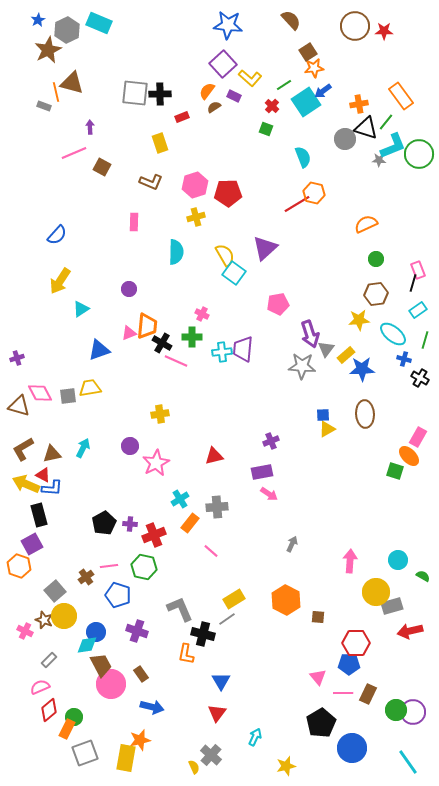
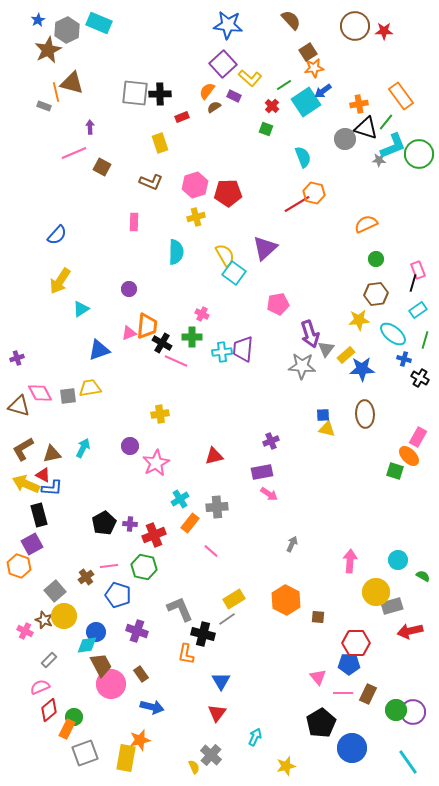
yellow triangle at (327, 429): rotated 42 degrees clockwise
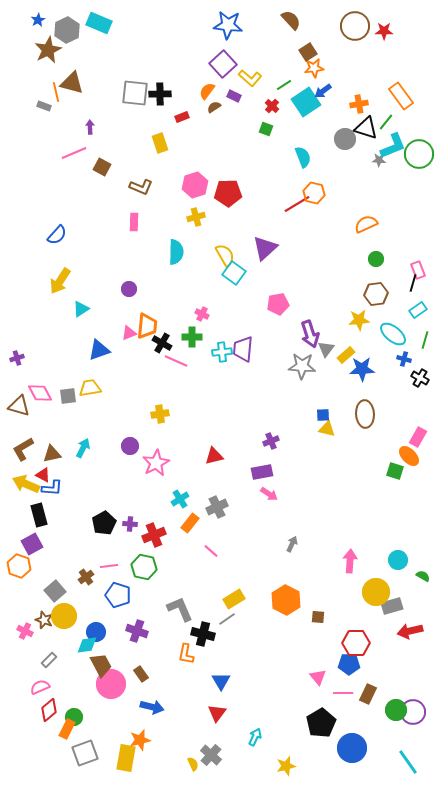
brown L-shape at (151, 182): moved 10 px left, 5 px down
gray cross at (217, 507): rotated 20 degrees counterclockwise
yellow semicircle at (194, 767): moved 1 px left, 3 px up
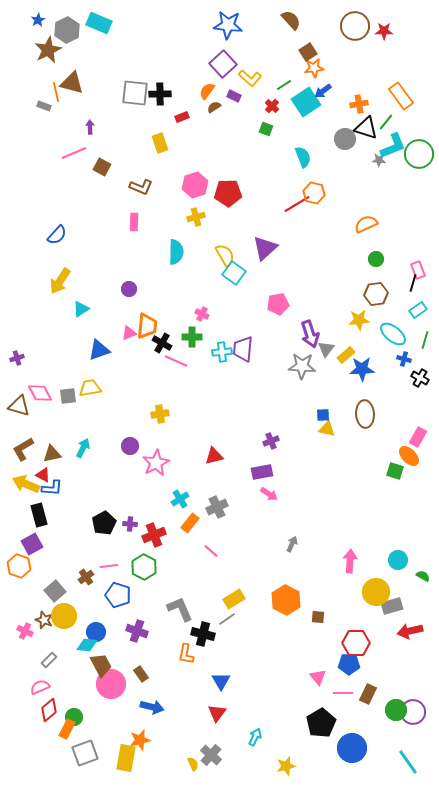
green hexagon at (144, 567): rotated 15 degrees clockwise
cyan diamond at (87, 645): rotated 15 degrees clockwise
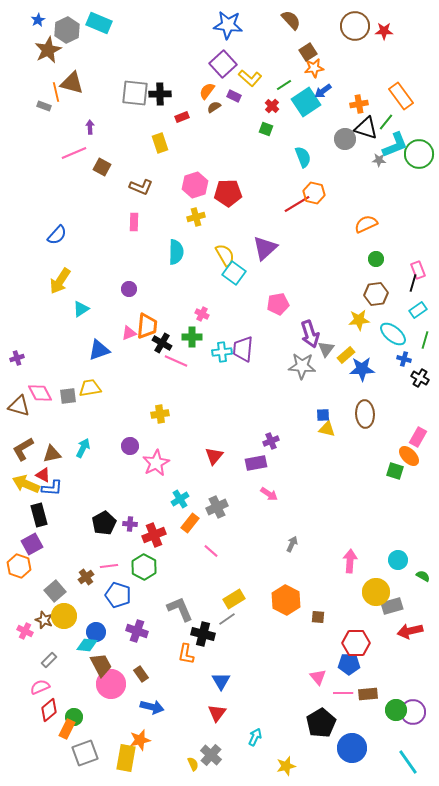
cyan L-shape at (393, 146): moved 2 px right, 1 px up
red triangle at (214, 456): rotated 36 degrees counterclockwise
purple rectangle at (262, 472): moved 6 px left, 9 px up
brown rectangle at (368, 694): rotated 60 degrees clockwise
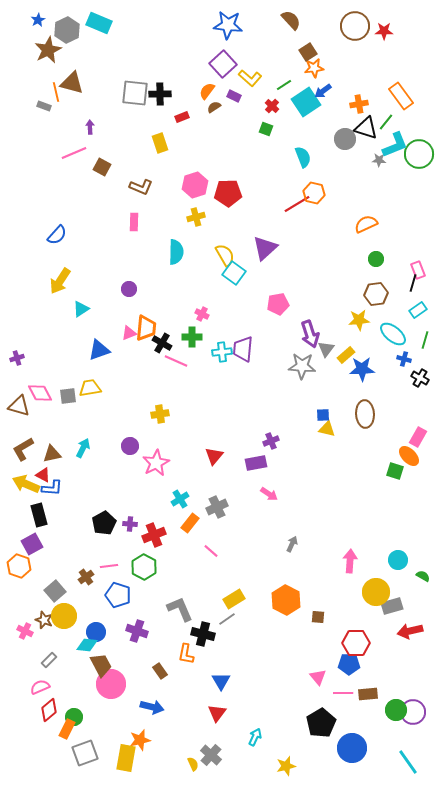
orange trapezoid at (147, 326): moved 1 px left, 2 px down
brown rectangle at (141, 674): moved 19 px right, 3 px up
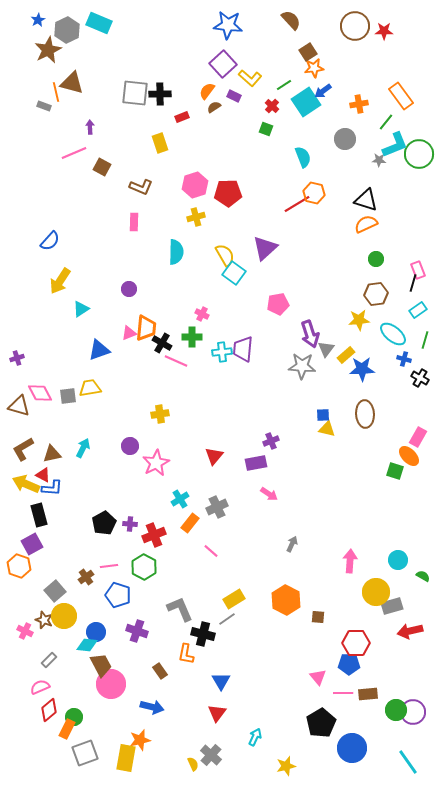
black triangle at (366, 128): moved 72 px down
blue semicircle at (57, 235): moved 7 px left, 6 px down
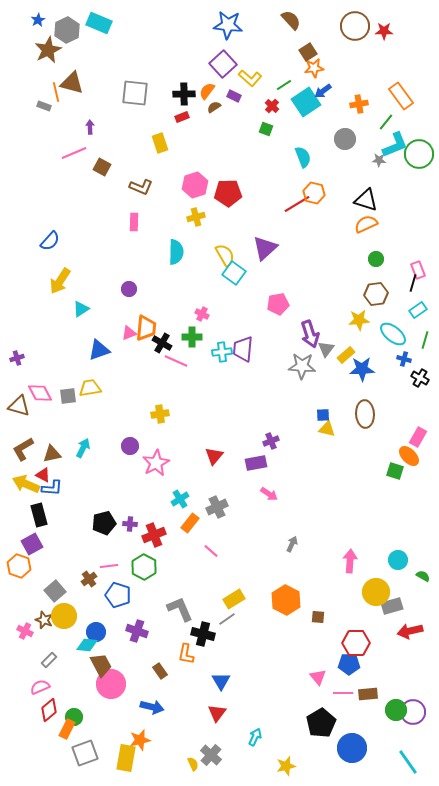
black cross at (160, 94): moved 24 px right
black pentagon at (104, 523): rotated 15 degrees clockwise
brown cross at (86, 577): moved 3 px right, 2 px down
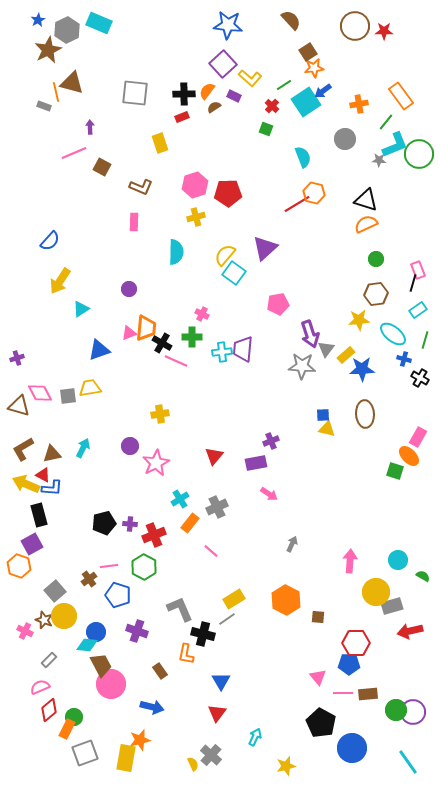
yellow semicircle at (225, 255): rotated 110 degrees counterclockwise
black pentagon at (321, 723): rotated 12 degrees counterclockwise
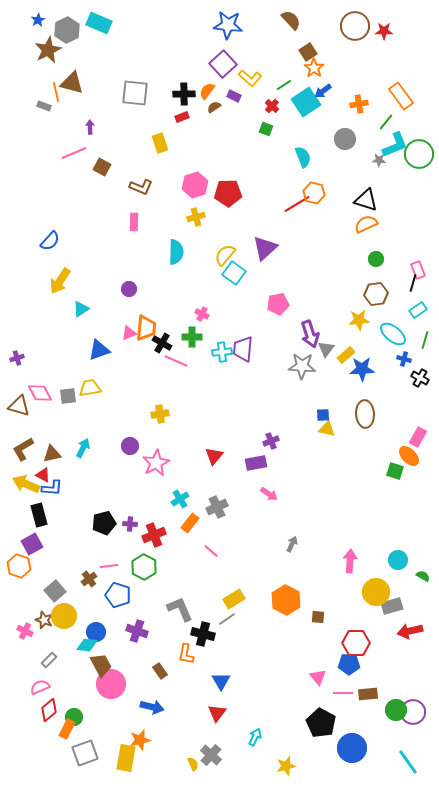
orange star at (314, 68): rotated 30 degrees counterclockwise
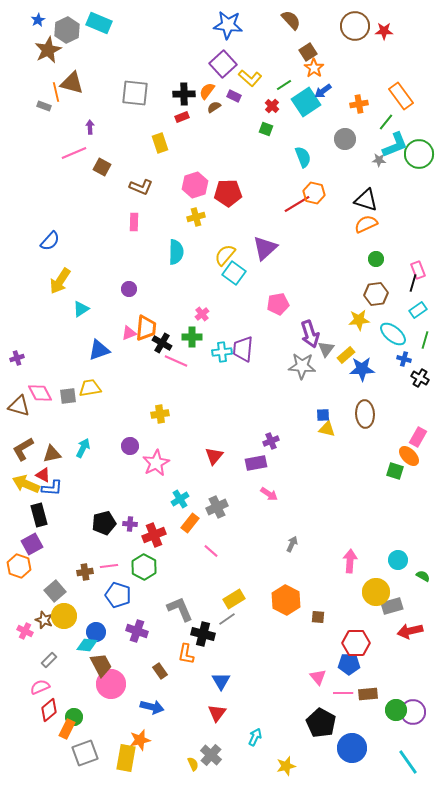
pink cross at (202, 314): rotated 24 degrees clockwise
brown cross at (89, 579): moved 4 px left, 7 px up; rotated 28 degrees clockwise
